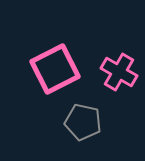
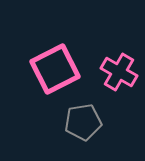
gray pentagon: rotated 21 degrees counterclockwise
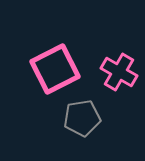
gray pentagon: moved 1 px left, 4 px up
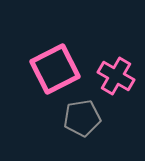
pink cross: moved 3 px left, 4 px down
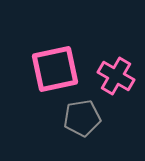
pink square: rotated 15 degrees clockwise
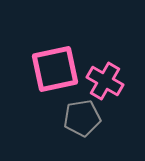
pink cross: moved 11 px left, 5 px down
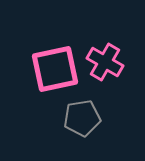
pink cross: moved 19 px up
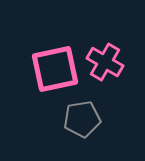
gray pentagon: moved 1 px down
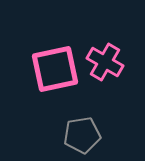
gray pentagon: moved 16 px down
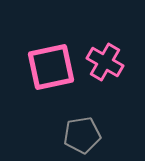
pink square: moved 4 px left, 2 px up
